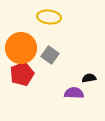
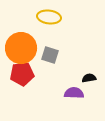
gray square: rotated 18 degrees counterclockwise
red pentagon: rotated 15 degrees clockwise
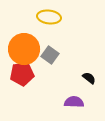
orange circle: moved 3 px right, 1 px down
gray square: rotated 18 degrees clockwise
black semicircle: rotated 48 degrees clockwise
purple semicircle: moved 9 px down
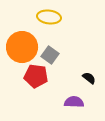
orange circle: moved 2 px left, 2 px up
red pentagon: moved 14 px right, 2 px down; rotated 15 degrees clockwise
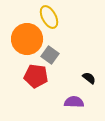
yellow ellipse: rotated 55 degrees clockwise
orange circle: moved 5 px right, 8 px up
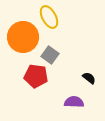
orange circle: moved 4 px left, 2 px up
